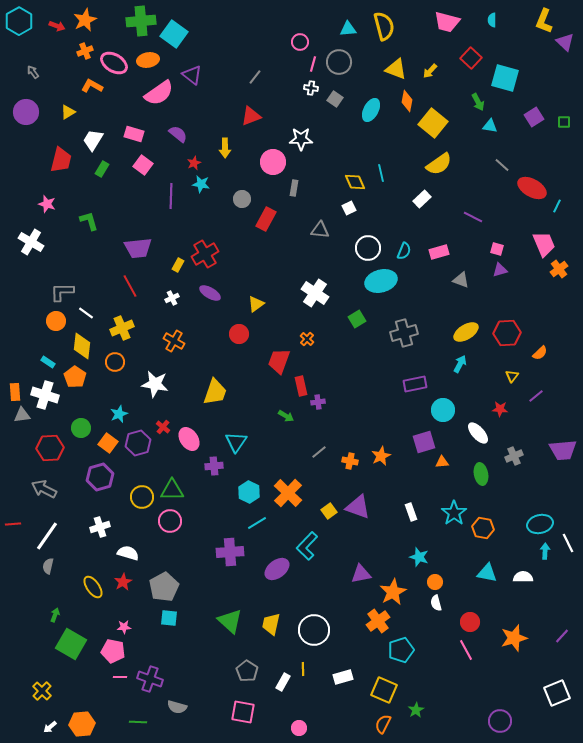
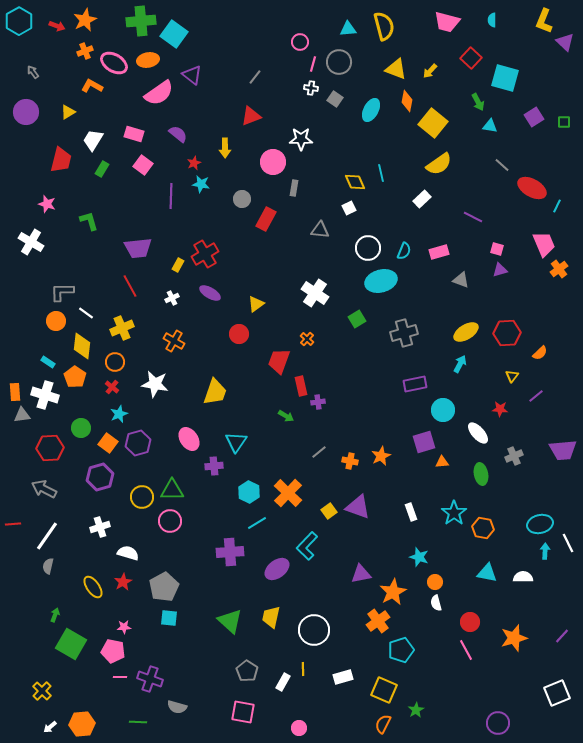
red cross at (163, 427): moved 51 px left, 40 px up
yellow trapezoid at (271, 624): moved 7 px up
purple circle at (500, 721): moved 2 px left, 2 px down
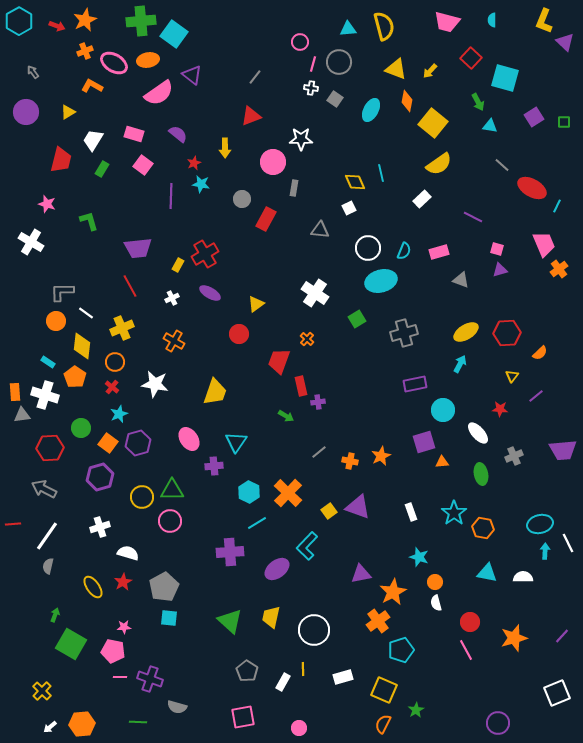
pink square at (243, 712): moved 5 px down; rotated 20 degrees counterclockwise
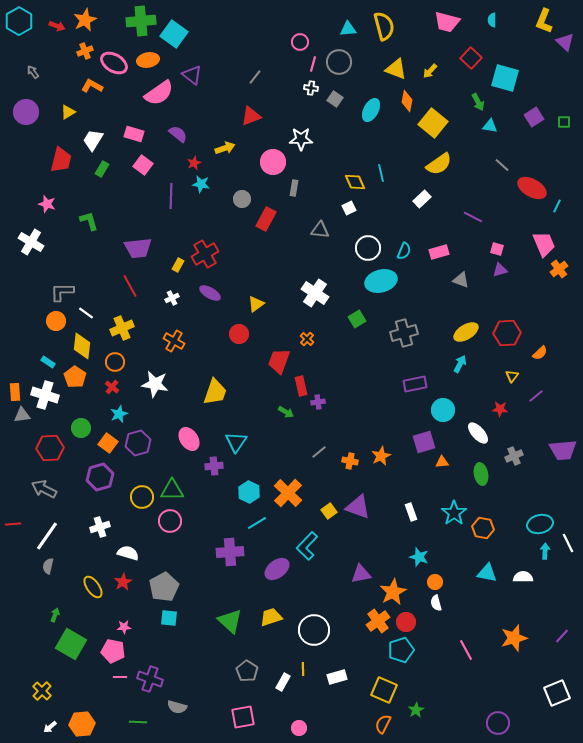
yellow arrow at (225, 148): rotated 108 degrees counterclockwise
green arrow at (286, 416): moved 4 px up
yellow trapezoid at (271, 617): rotated 60 degrees clockwise
red circle at (470, 622): moved 64 px left
white rectangle at (343, 677): moved 6 px left
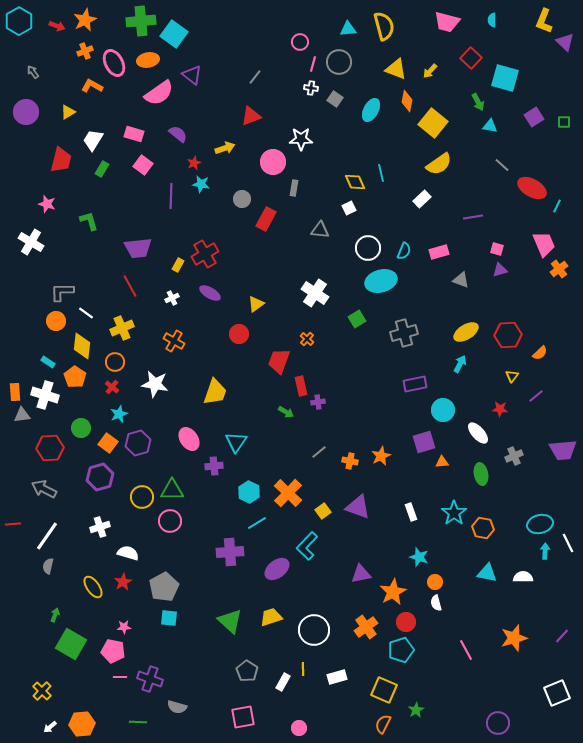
pink ellipse at (114, 63): rotated 32 degrees clockwise
purple line at (473, 217): rotated 36 degrees counterclockwise
red hexagon at (507, 333): moved 1 px right, 2 px down
yellow square at (329, 511): moved 6 px left
orange cross at (378, 621): moved 12 px left, 6 px down
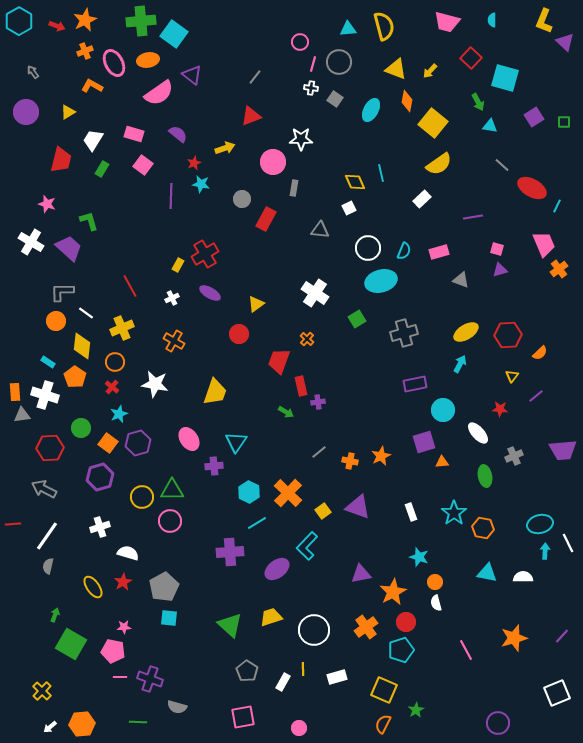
purple trapezoid at (138, 248): moved 69 px left; rotated 132 degrees counterclockwise
green ellipse at (481, 474): moved 4 px right, 2 px down
green triangle at (230, 621): moved 4 px down
